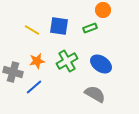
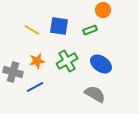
green rectangle: moved 2 px down
blue line: moved 1 px right; rotated 12 degrees clockwise
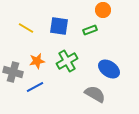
yellow line: moved 6 px left, 2 px up
blue ellipse: moved 8 px right, 5 px down
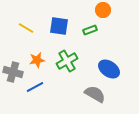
orange star: moved 1 px up
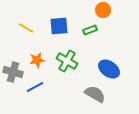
blue square: rotated 12 degrees counterclockwise
green cross: rotated 30 degrees counterclockwise
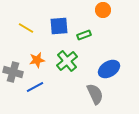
green rectangle: moved 6 px left, 5 px down
green cross: rotated 20 degrees clockwise
blue ellipse: rotated 65 degrees counterclockwise
gray semicircle: rotated 35 degrees clockwise
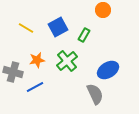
blue square: moved 1 px left, 1 px down; rotated 24 degrees counterclockwise
green rectangle: rotated 40 degrees counterclockwise
blue ellipse: moved 1 px left, 1 px down
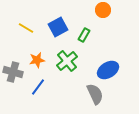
blue line: moved 3 px right; rotated 24 degrees counterclockwise
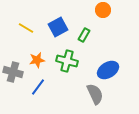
green cross: rotated 35 degrees counterclockwise
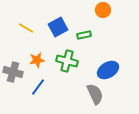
green rectangle: rotated 48 degrees clockwise
